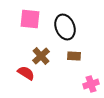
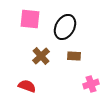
black ellipse: rotated 50 degrees clockwise
red semicircle: moved 1 px right, 13 px down; rotated 12 degrees counterclockwise
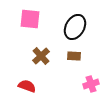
black ellipse: moved 10 px right
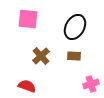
pink square: moved 2 px left
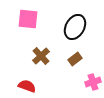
brown rectangle: moved 1 px right, 3 px down; rotated 40 degrees counterclockwise
pink cross: moved 2 px right, 2 px up
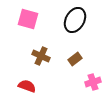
pink square: rotated 10 degrees clockwise
black ellipse: moved 7 px up
brown cross: rotated 24 degrees counterclockwise
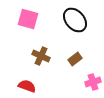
black ellipse: rotated 70 degrees counterclockwise
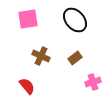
pink square: rotated 25 degrees counterclockwise
brown rectangle: moved 1 px up
red semicircle: rotated 30 degrees clockwise
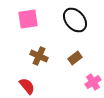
brown cross: moved 2 px left
pink cross: rotated 14 degrees counterclockwise
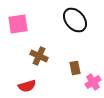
pink square: moved 10 px left, 5 px down
brown rectangle: moved 10 px down; rotated 64 degrees counterclockwise
red semicircle: rotated 114 degrees clockwise
